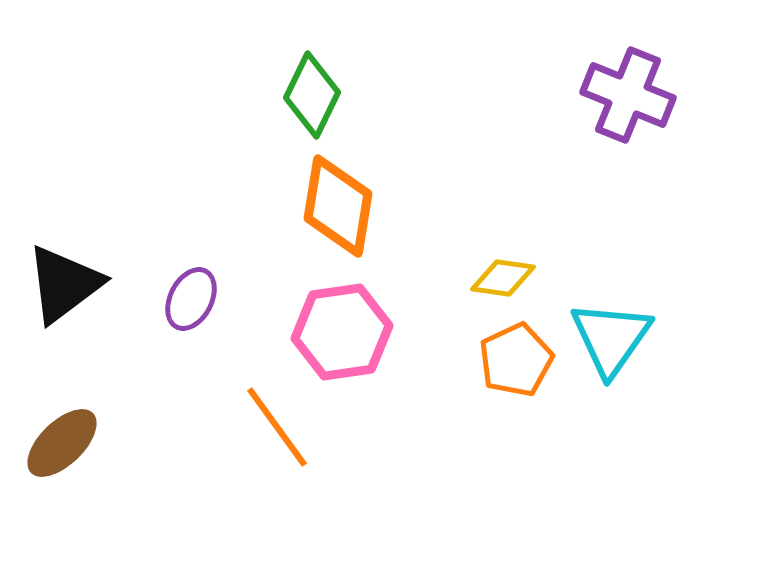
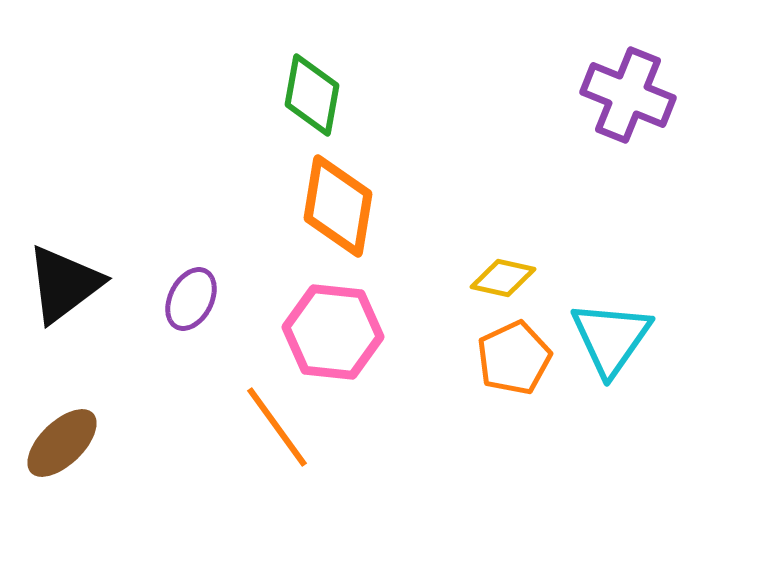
green diamond: rotated 16 degrees counterclockwise
yellow diamond: rotated 4 degrees clockwise
pink hexagon: moved 9 px left; rotated 14 degrees clockwise
orange pentagon: moved 2 px left, 2 px up
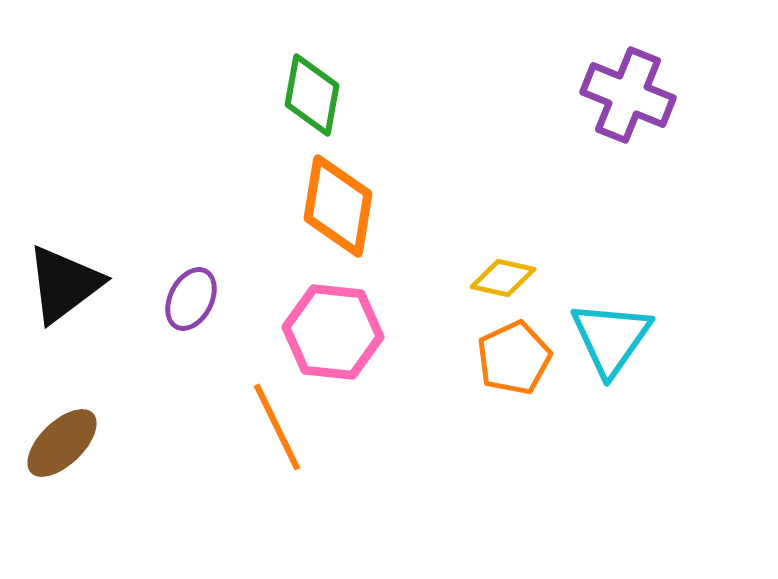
orange line: rotated 10 degrees clockwise
